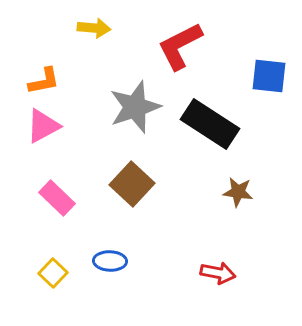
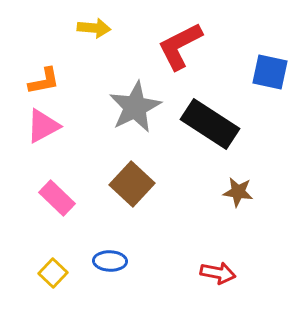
blue square: moved 1 px right, 4 px up; rotated 6 degrees clockwise
gray star: rotated 8 degrees counterclockwise
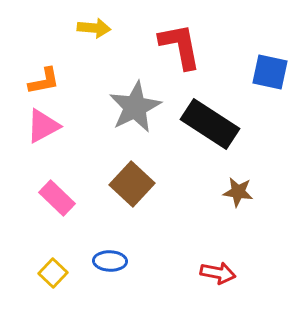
red L-shape: rotated 106 degrees clockwise
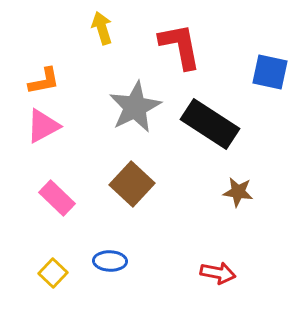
yellow arrow: moved 8 px right; rotated 112 degrees counterclockwise
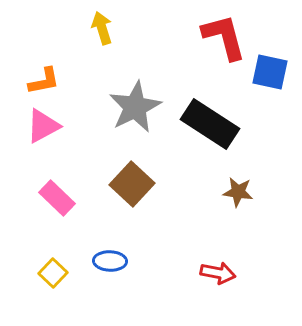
red L-shape: moved 44 px right, 9 px up; rotated 4 degrees counterclockwise
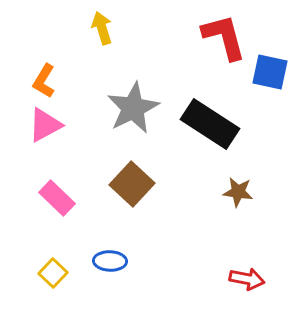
orange L-shape: rotated 132 degrees clockwise
gray star: moved 2 px left, 1 px down
pink triangle: moved 2 px right, 1 px up
red arrow: moved 29 px right, 6 px down
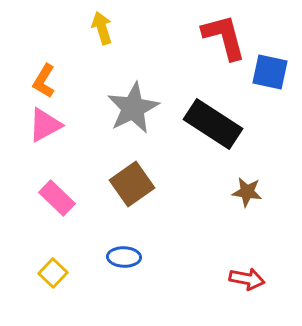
black rectangle: moved 3 px right
brown square: rotated 12 degrees clockwise
brown star: moved 9 px right
blue ellipse: moved 14 px right, 4 px up
